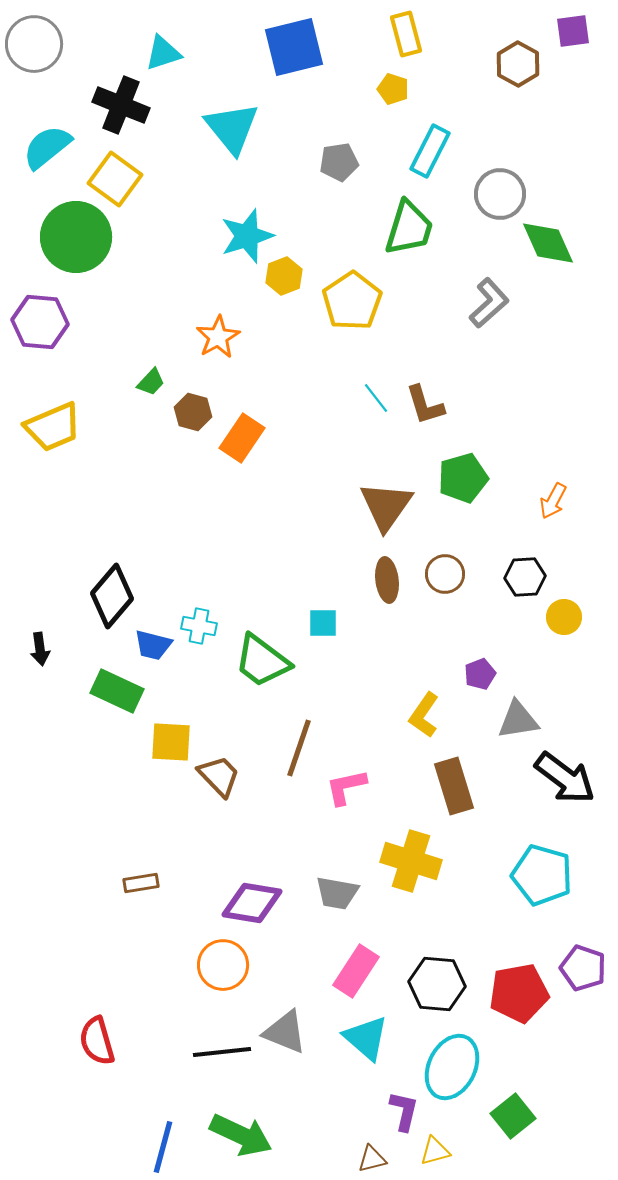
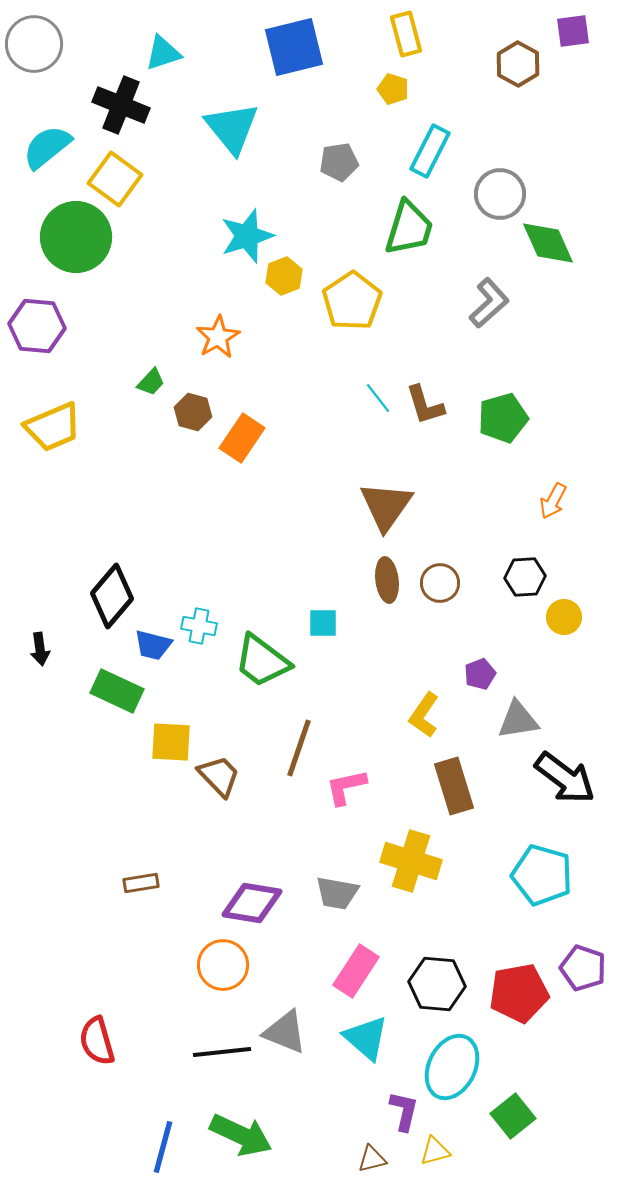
purple hexagon at (40, 322): moved 3 px left, 4 px down
cyan line at (376, 398): moved 2 px right
green pentagon at (463, 478): moved 40 px right, 60 px up
brown circle at (445, 574): moved 5 px left, 9 px down
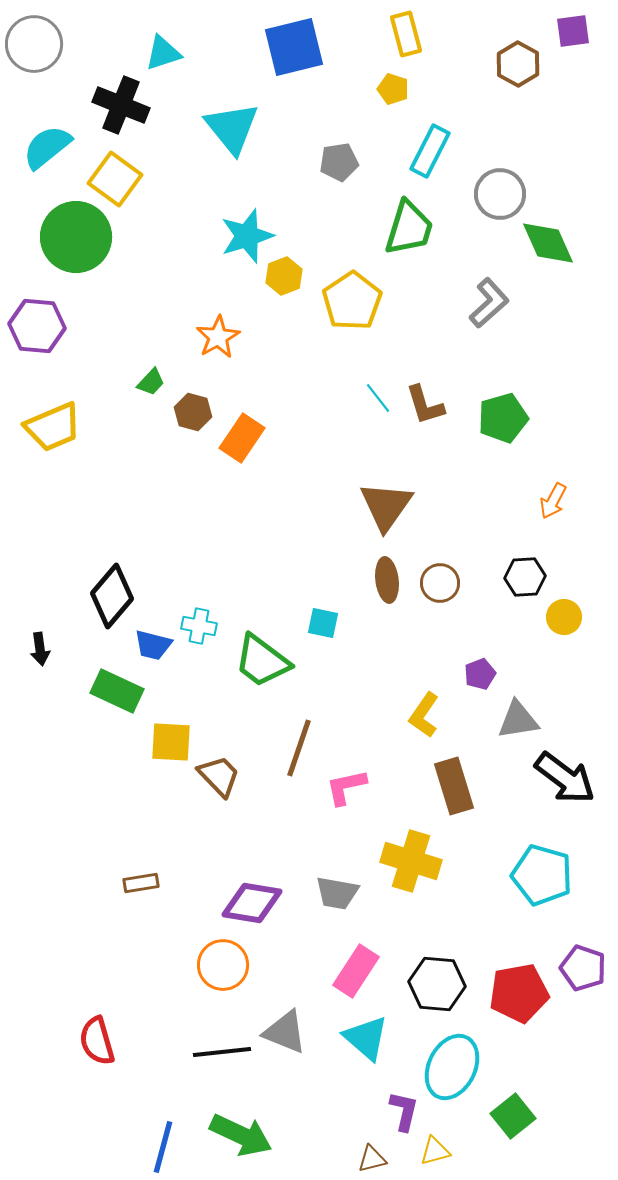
cyan square at (323, 623): rotated 12 degrees clockwise
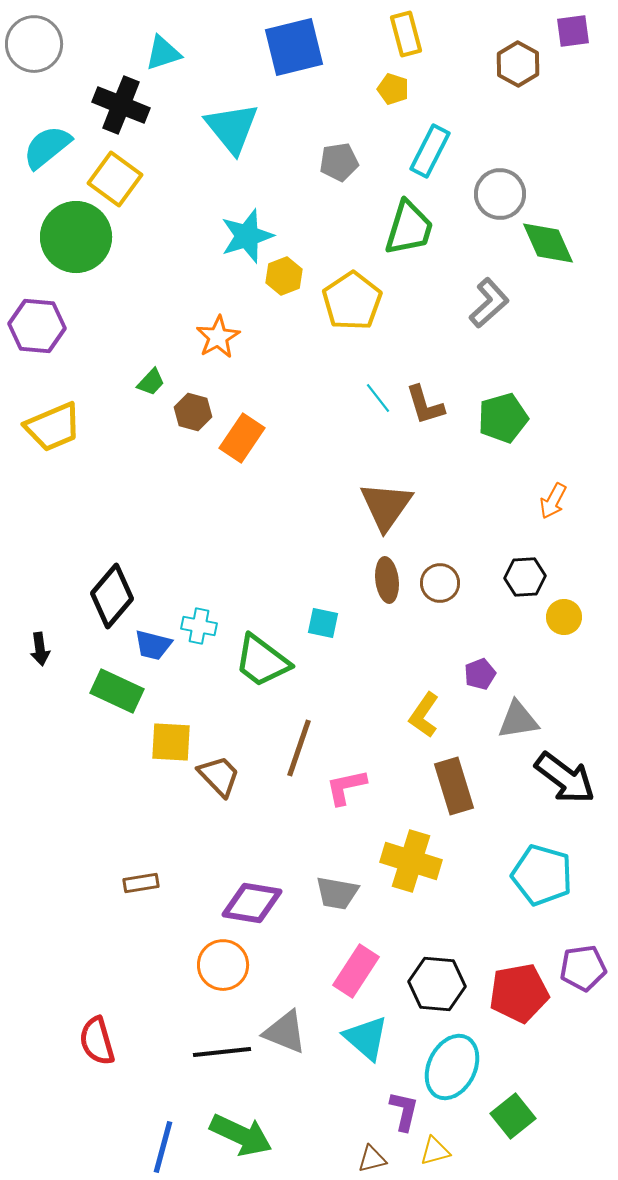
purple pentagon at (583, 968): rotated 27 degrees counterclockwise
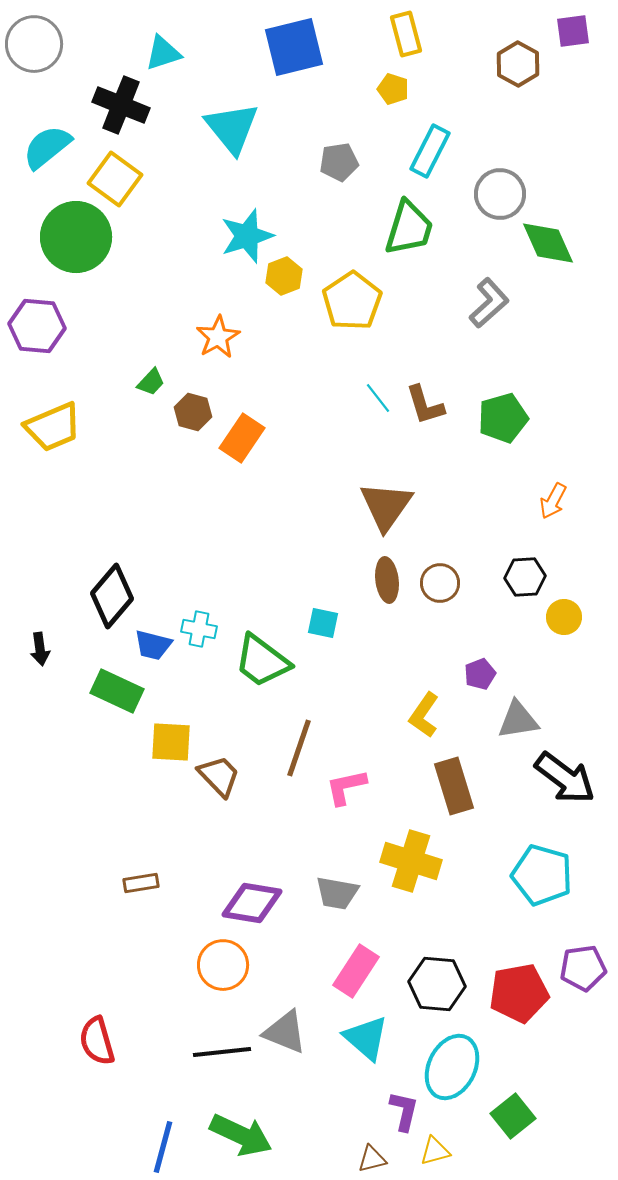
cyan cross at (199, 626): moved 3 px down
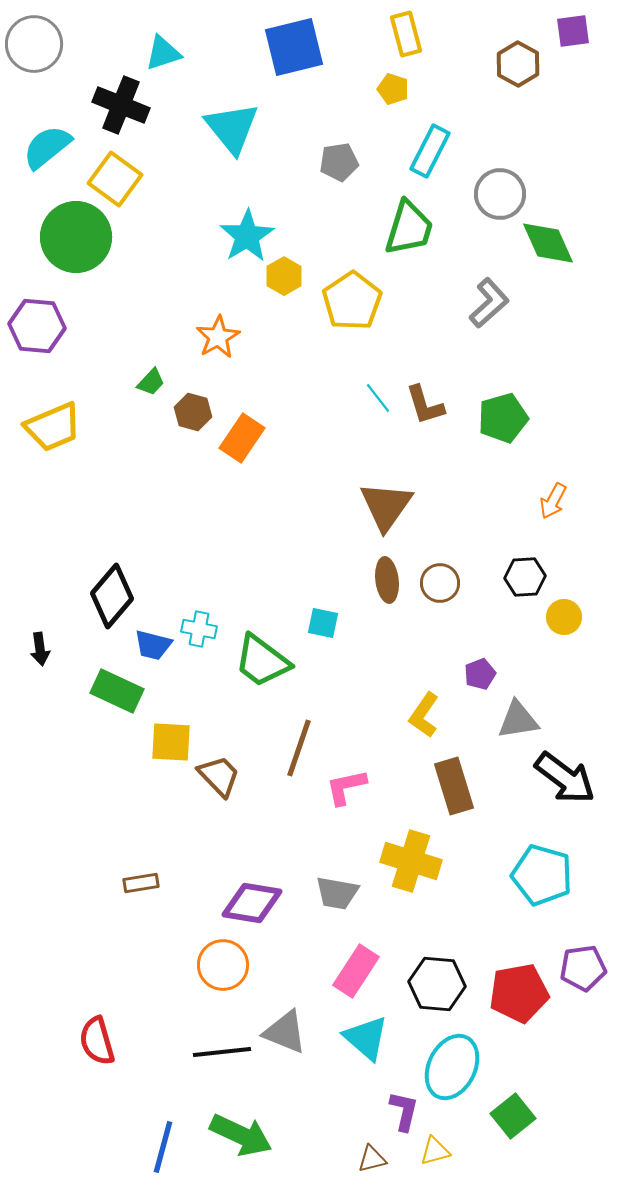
cyan star at (247, 236): rotated 14 degrees counterclockwise
yellow hexagon at (284, 276): rotated 9 degrees counterclockwise
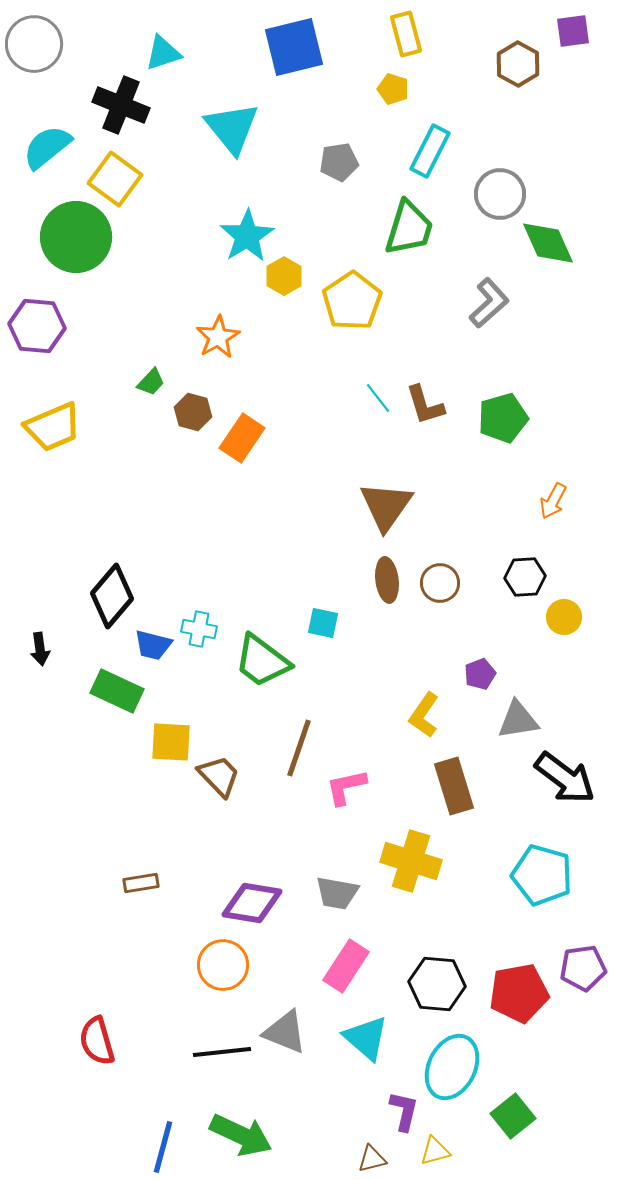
pink rectangle at (356, 971): moved 10 px left, 5 px up
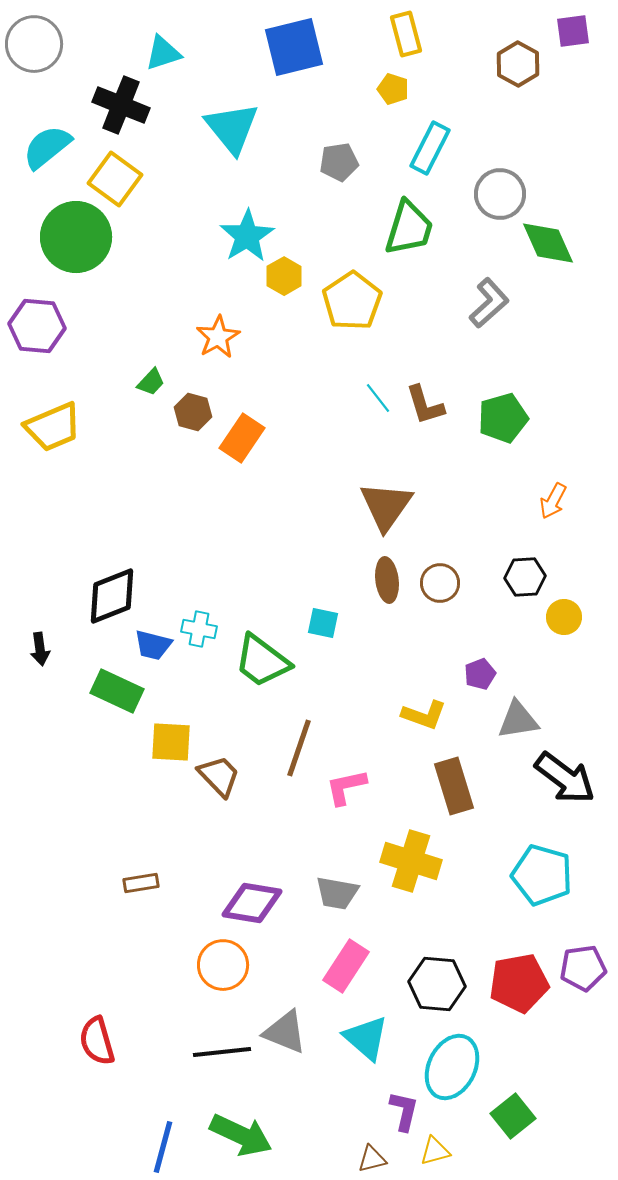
cyan rectangle at (430, 151): moved 3 px up
black diamond at (112, 596): rotated 28 degrees clockwise
yellow L-shape at (424, 715): rotated 105 degrees counterclockwise
red pentagon at (519, 993): moved 10 px up
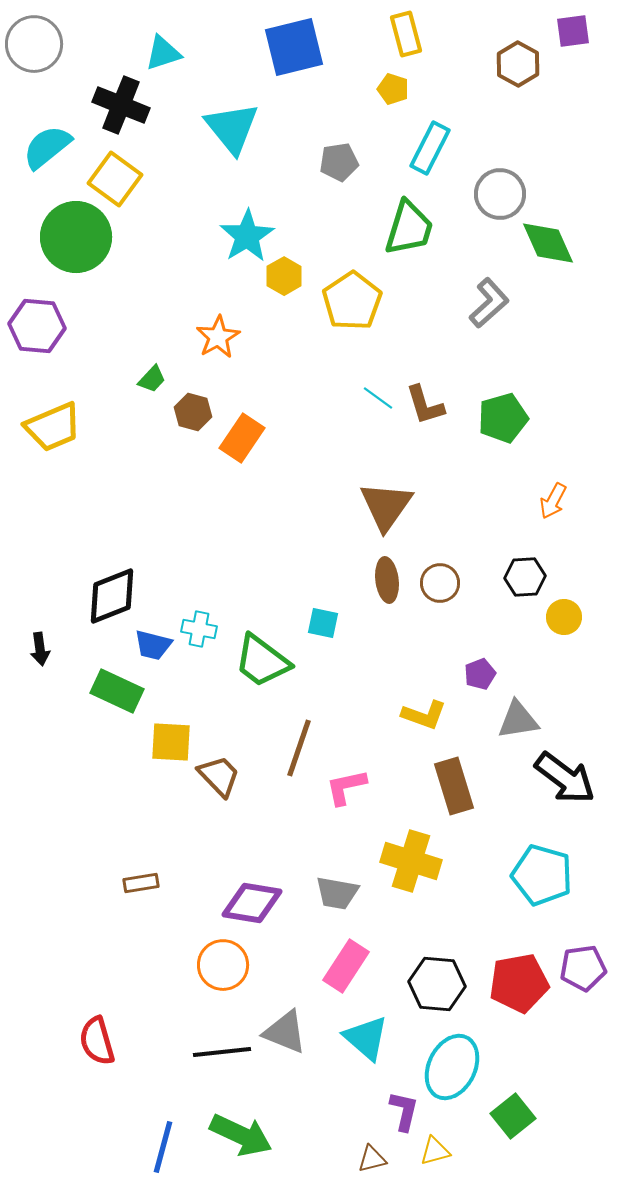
green trapezoid at (151, 382): moved 1 px right, 3 px up
cyan line at (378, 398): rotated 16 degrees counterclockwise
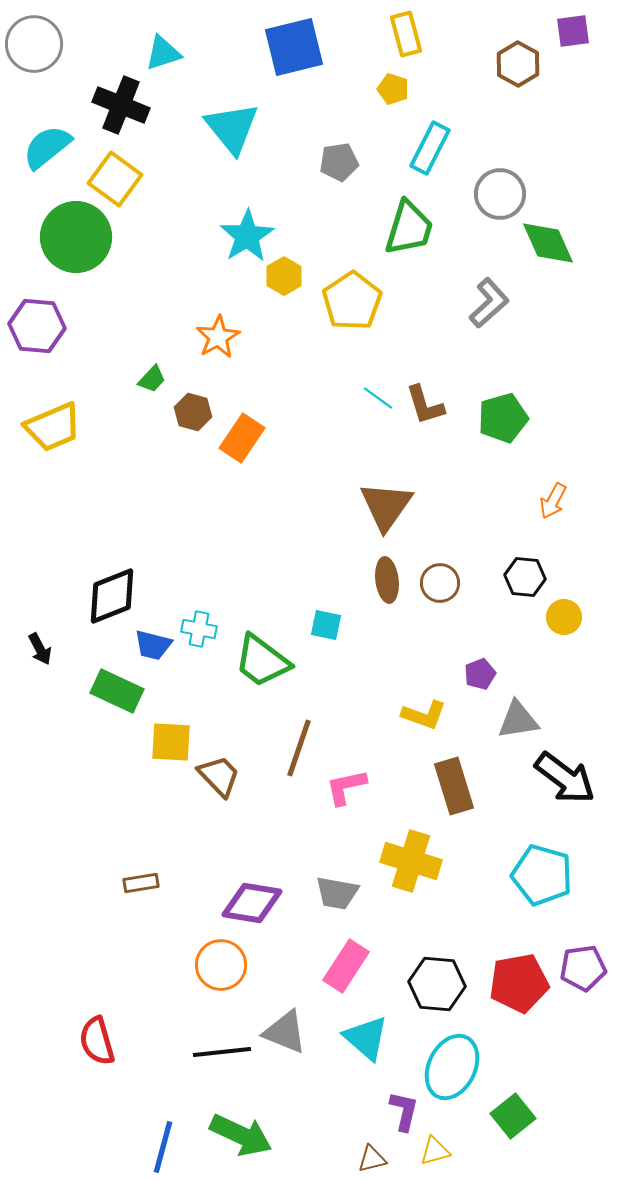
black hexagon at (525, 577): rotated 9 degrees clockwise
cyan square at (323, 623): moved 3 px right, 2 px down
black arrow at (40, 649): rotated 20 degrees counterclockwise
orange circle at (223, 965): moved 2 px left
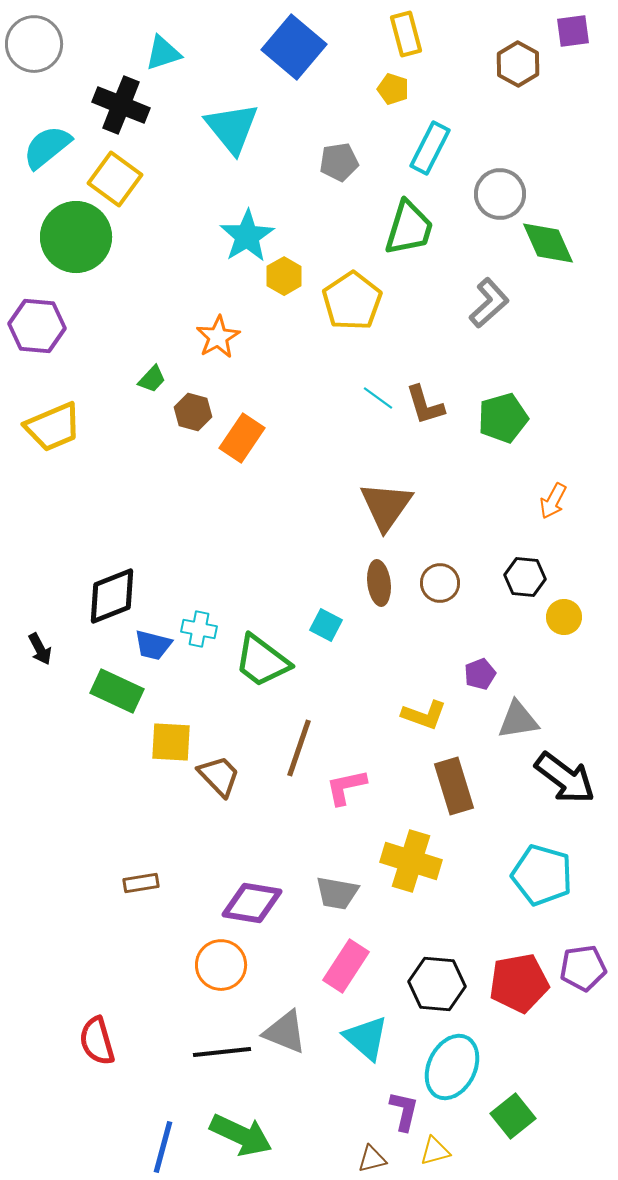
blue square at (294, 47): rotated 36 degrees counterclockwise
brown ellipse at (387, 580): moved 8 px left, 3 px down
cyan square at (326, 625): rotated 16 degrees clockwise
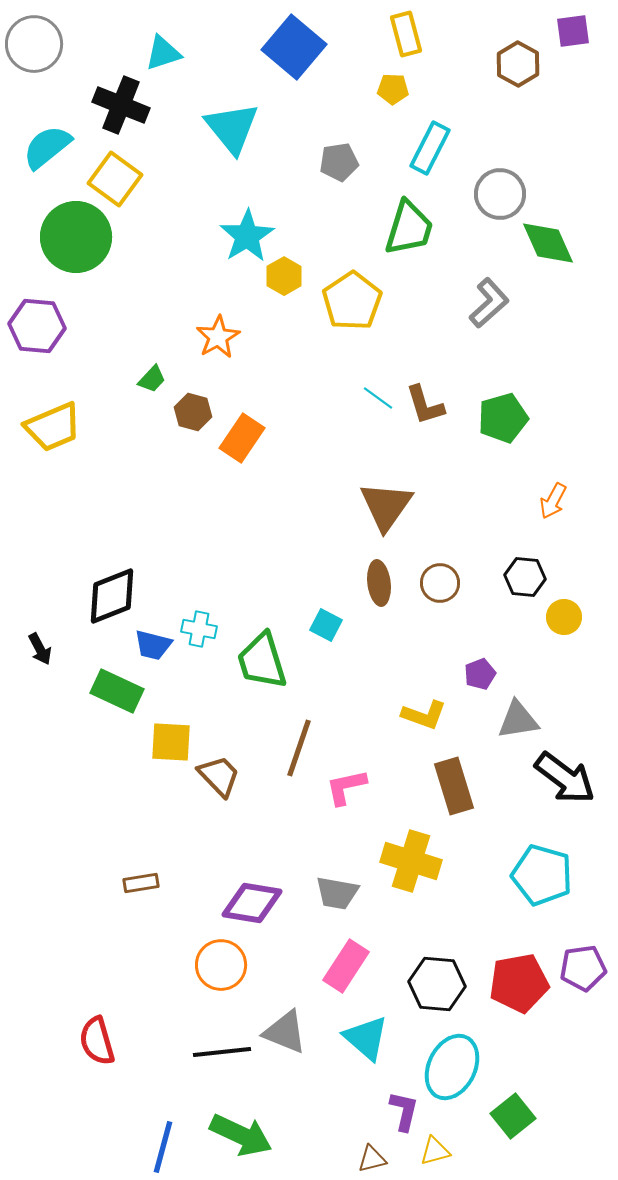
yellow pentagon at (393, 89): rotated 16 degrees counterclockwise
green trapezoid at (262, 661): rotated 36 degrees clockwise
